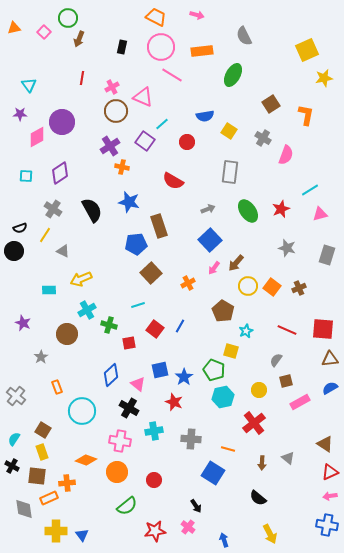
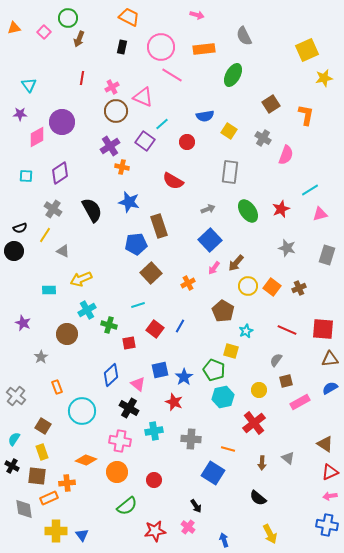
orange trapezoid at (156, 17): moved 27 px left
orange rectangle at (202, 51): moved 2 px right, 2 px up
brown square at (43, 430): moved 4 px up
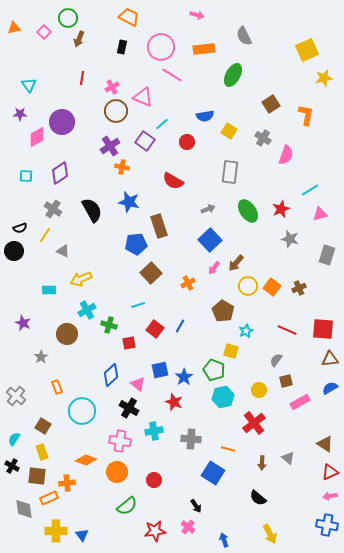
gray star at (287, 248): moved 3 px right, 9 px up
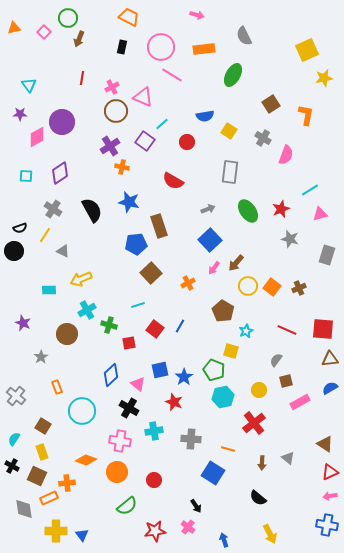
brown square at (37, 476): rotated 18 degrees clockwise
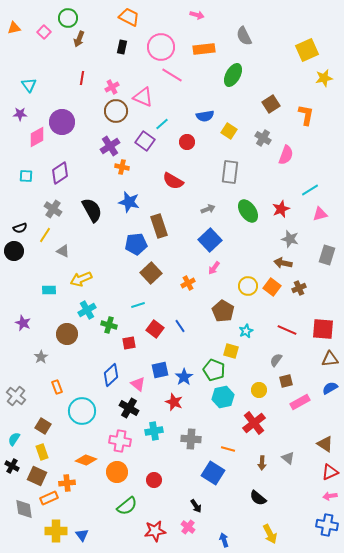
brown arrow at (236, 263): moved 47 px right; rotated 60 degrees clockwise
blue line at (180, 326): rotated 64 degrees counterclockwise
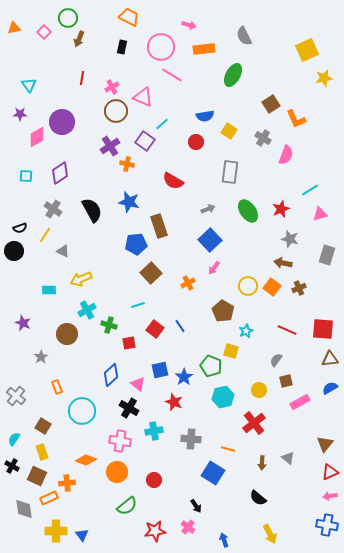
pink arrow at (197, 15): moved 8 px left, 10 px down
orange L-shape at (306, 115): moved 10 px left, 4 px down; rotated 145 degrees clockwise
red circle at (187, 142): moved 9 px right
orange cross at (122, 167): moved 5 px right, 3 px up
green pentagon at (214, 370): moved 3 px left, 4 px up
brown triangle at (325, 444): rotated 36 degrees clockwise
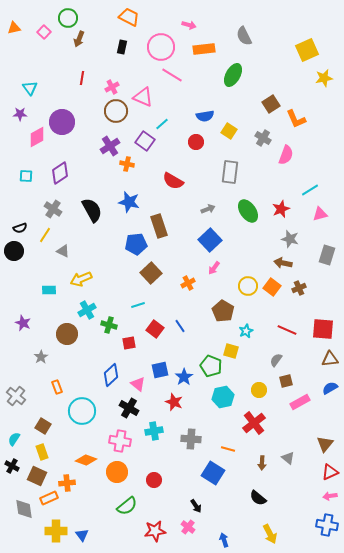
cyan triangle at (29, 85): moved 1 px right, 3 px down
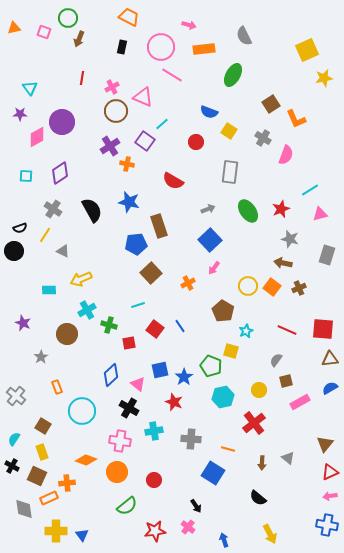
pink square at (44, 32): rotated 24 degrees counterclockwise
blue semicircle at (205, 116): moved 4 px right, 4 px up; rotated 30 degrees clockwise
